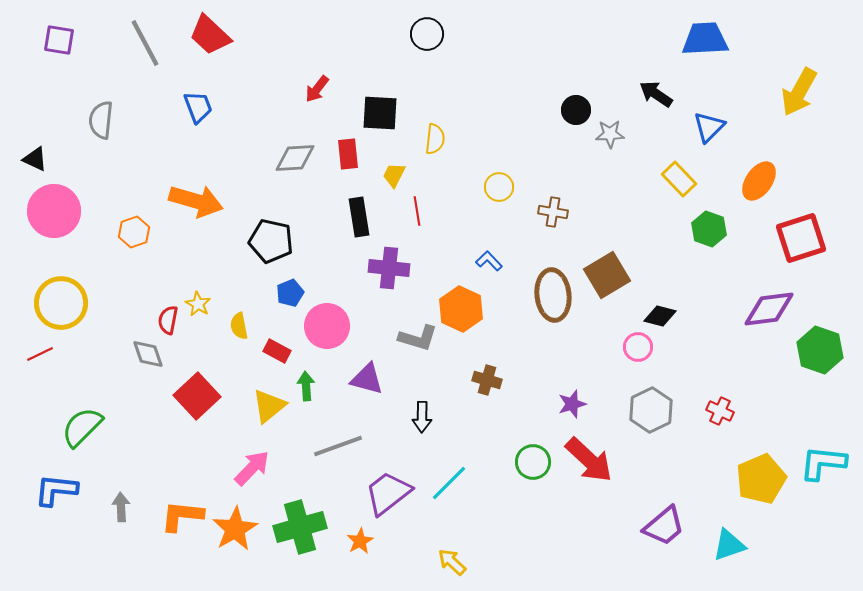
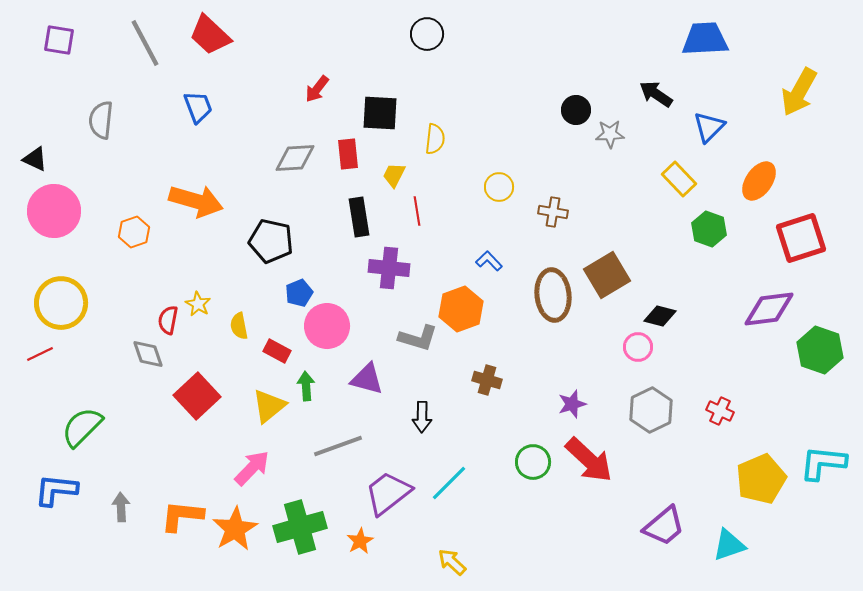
blue pentagon at (290, 293): moved 9 px right
orange hexagon at (461, 309): rotated 15 degrees clockwise
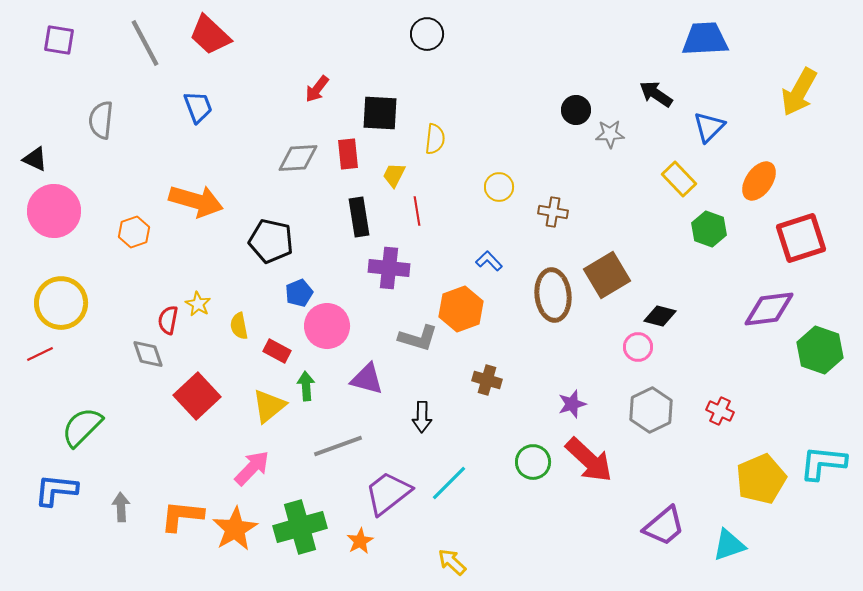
gray diamond at (295, 158): moved 3 px right
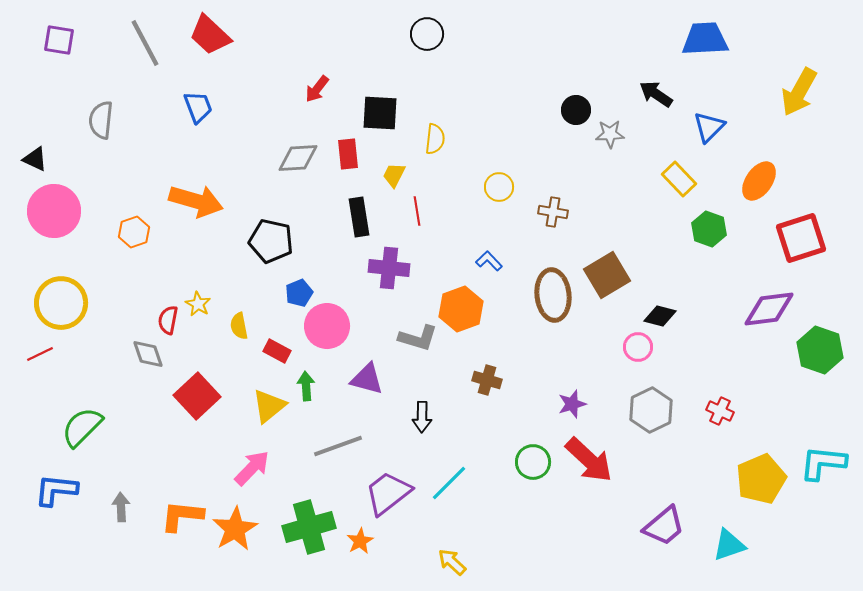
green cross at (300, 527): moved 9 px right
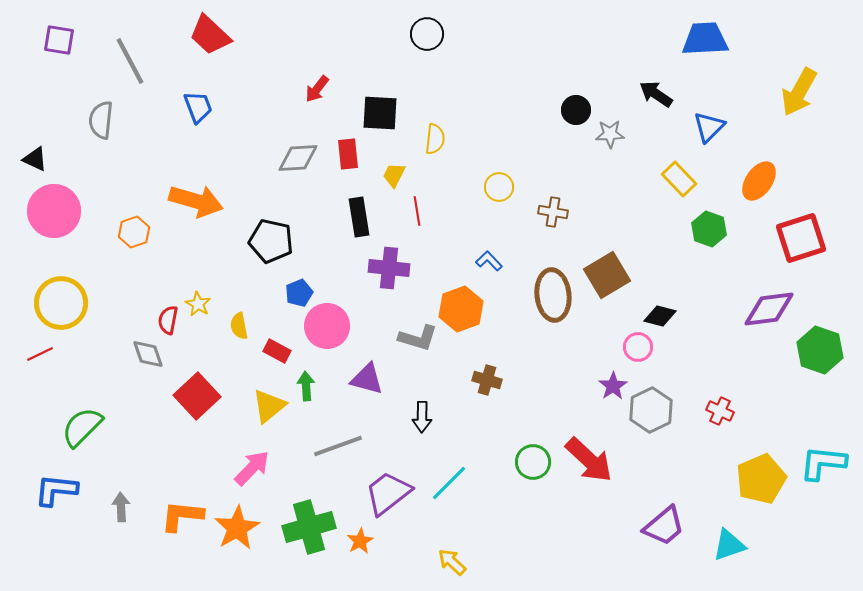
gray line at (145, 43): moved 15 px left, 18 px down
purple star at (572, 404): moved 41 px right, 18 px up; rotated 16 degrees counterclockwise
orange star at (235, 529): moved 2 px right, 1 px up
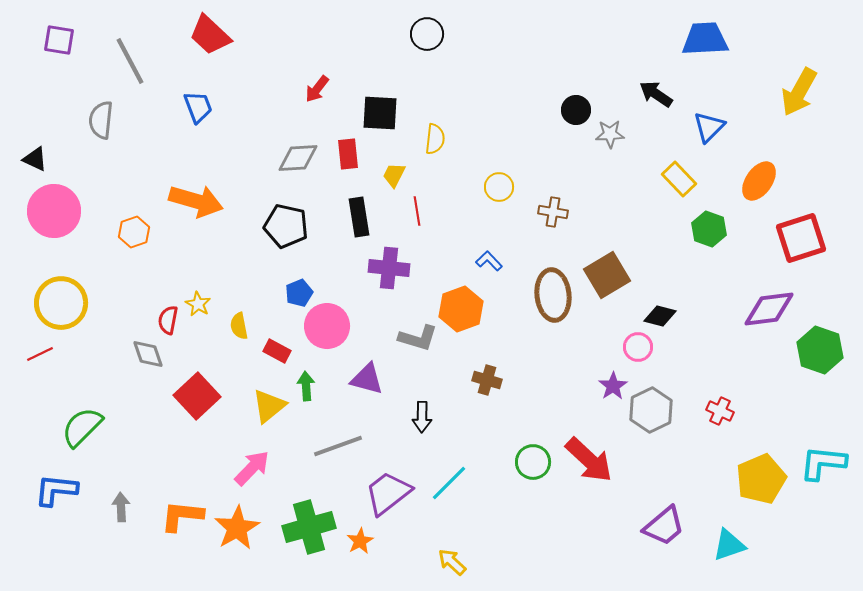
black pentagon at (271, 241): moved 15 px right, 15 px up
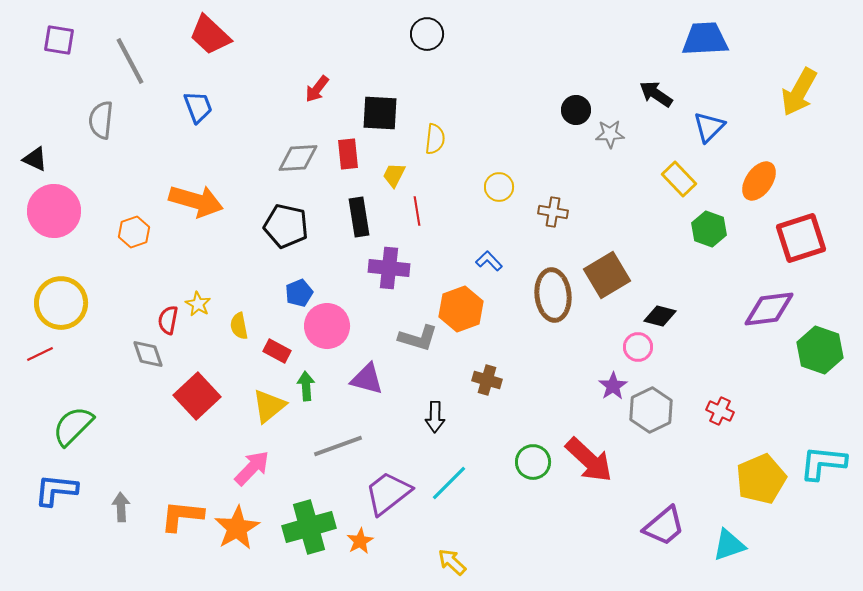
black arrow at (422, 417): moved 13 px right
green semicircle at (82, 427): moved 9 px left, 1 px up
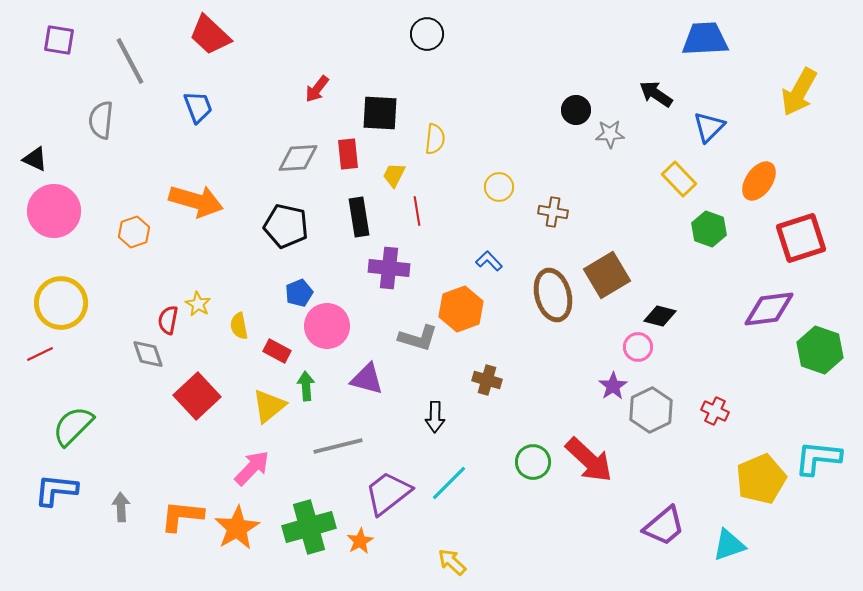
brown ellipse at (553, 295): rotated 9 degrees counterclockwise
red cross at (720, 411): moved 5 px left
gray line at (338, 446): rotated 6 degrees clockwise
cyan L-shape at (823, 463): moved 5 px left, 5 px up
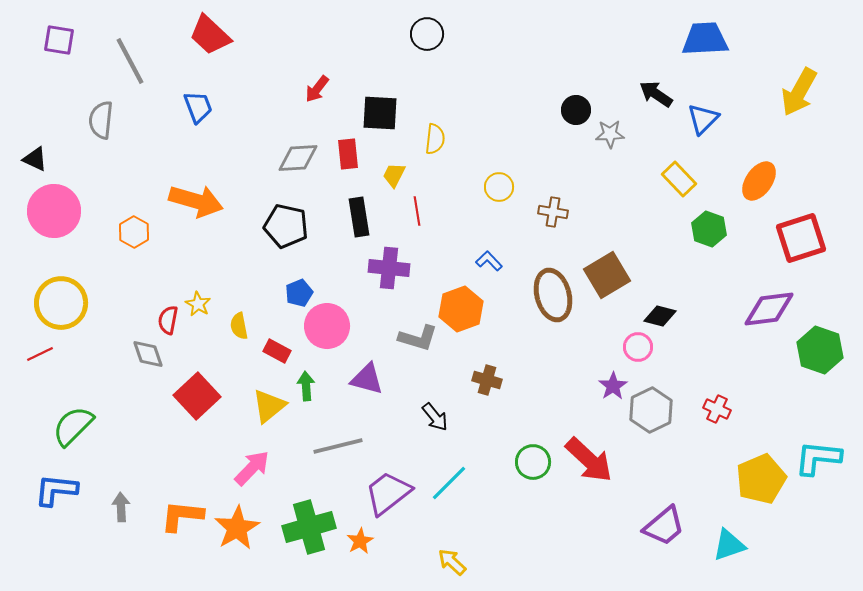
blue triangle at (709, 127): moved 6 px left, 8 px up
orange hexagon at (134, 232): rotated 12 degrees counterclockwise
red cross at (715, 411): moved 2 px right, 2 px up
black arrow at (435, 417): rotated 40 degrees counterclockwise
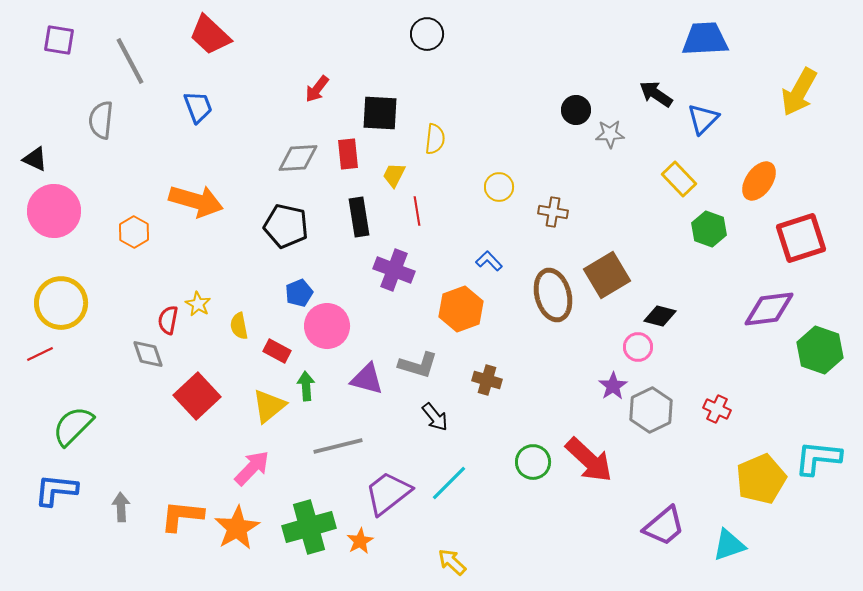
purple cross at (389, 268): moved 5 px right, 2 px down; rotated 15 degrees clockwise
gray L-shape at (418, 338): moved 27 px down
